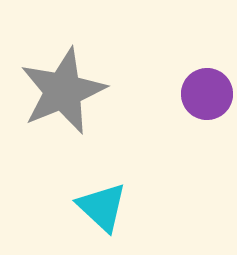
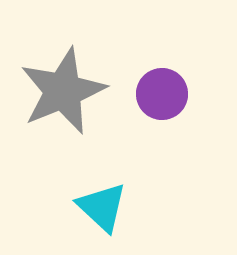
purple circle: moved 45 px left
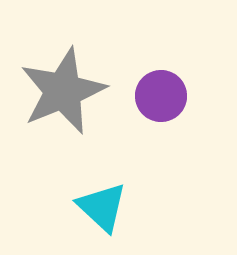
purple circle: moved 1 px left, 2 px down
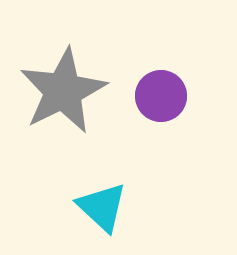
gray star: rotated 4 degrees counterclockwise
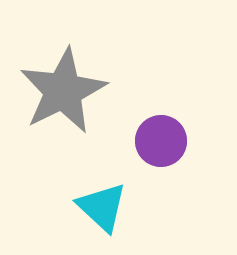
purple circle: moved 45 px down
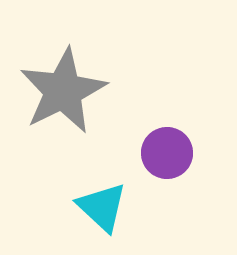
purple circle: moved 6 px right, 12 px down
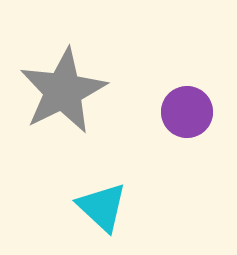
purple circle: moved 20 px right, 41 px up
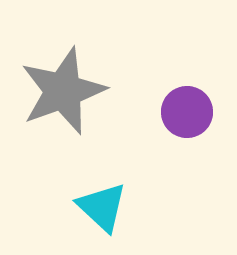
gray star: rotated 6 degrees clockwise
